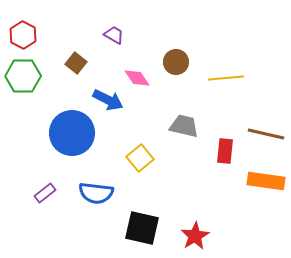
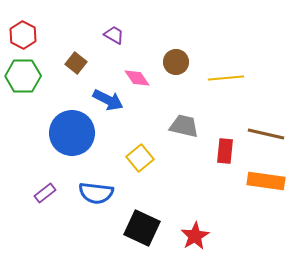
black square: rotated 12 degrees clockwise
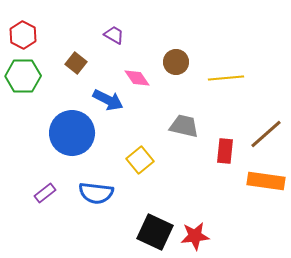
brown line: rotated 54 degrees counterclockwise
yellow square: moved 2 px down
black square: moved 13 px right, 4 px down
red star: rotated 24 degrees clockwise
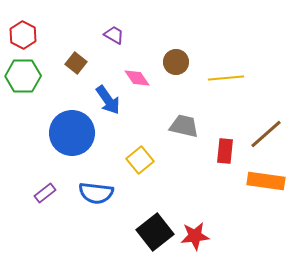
blue arrow: rotated 28 degrees clockwise
black square: rotated 27 degrees clockwise
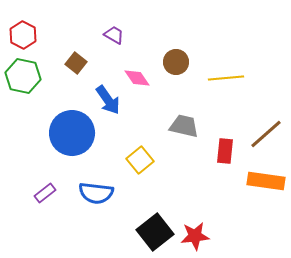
green hexagon: rotated 12 degrees clockwise
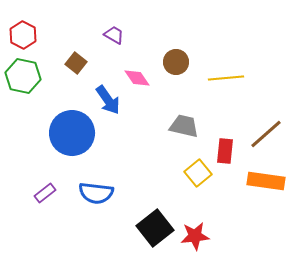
yellow square: moved 58 px right, 13 px down
black square: moved 4 px up
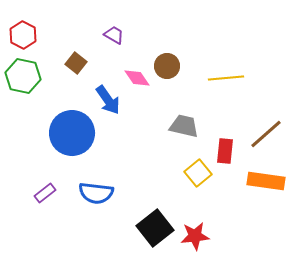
brown circle: moved 9 px left, 4 px down
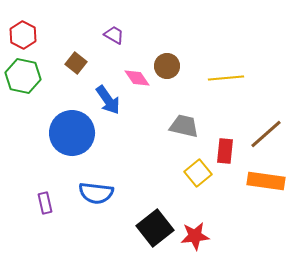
purple rectangle: moved 10 px down; rotated 65 degrees counterclockwise
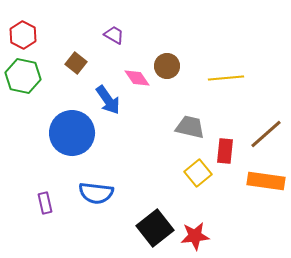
gray trapezoid: moved 6 px right, 1 px down
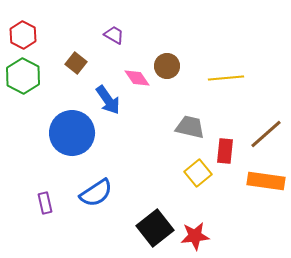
green hexagon: rotated 16 degrees clockwise
blue semicircle: rotated 40 degrees counterclockwise
